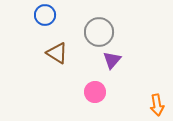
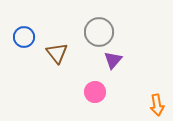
blue circle: moved 21 px left, 22 px down
brown triangle: rotated 20 degrees clockwise
purple triangle: moved 1 px right
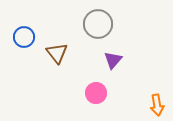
gray circle: moved 1 px left, 8 px up
pink circle: moved 1 px right, 1 px down
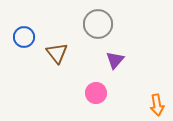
purple triangle: moved 2 px right
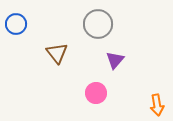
blue circle: moved 8 px left, 13 px up
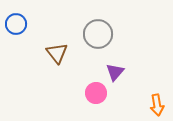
gray circle: moved 10 px down
purple triangle: moved 12 px down
